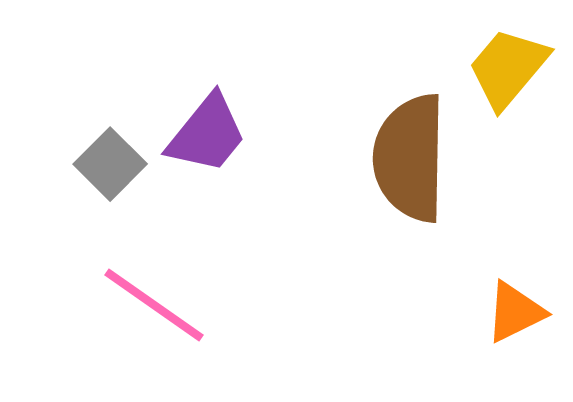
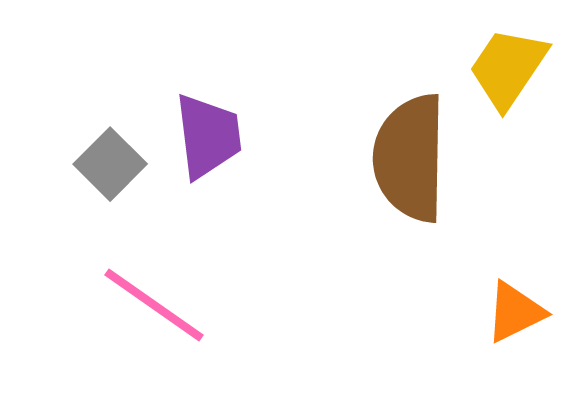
yellow trapezoid: rotated 6 degrees counterclockwise
purple trapezoid: moved 1 px right, 2 px down; rotated 46 degrees counterclockwise
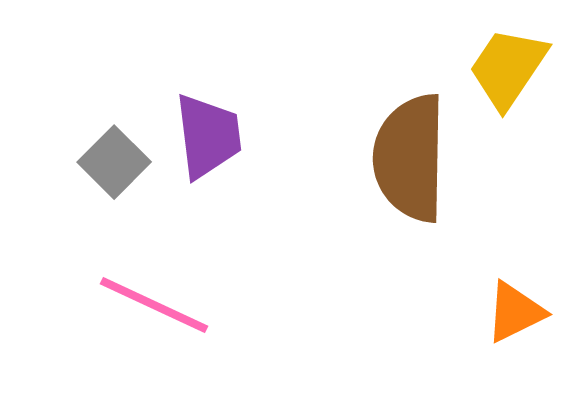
gray square: moved 4 px right, 2 px up
pink line: rotated 10 degrees counterclockwise
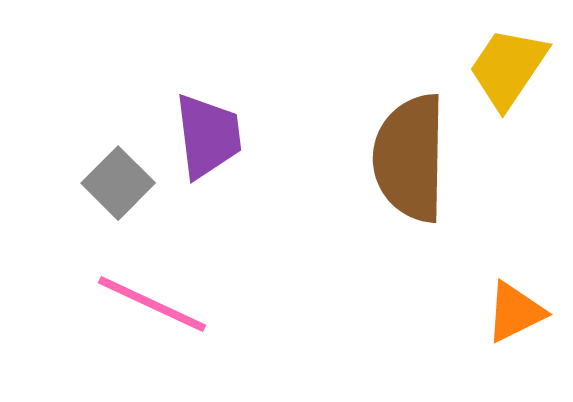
gray square: moved 4 px right, 21 px down
pink line: moved 2 px left, 1 px up
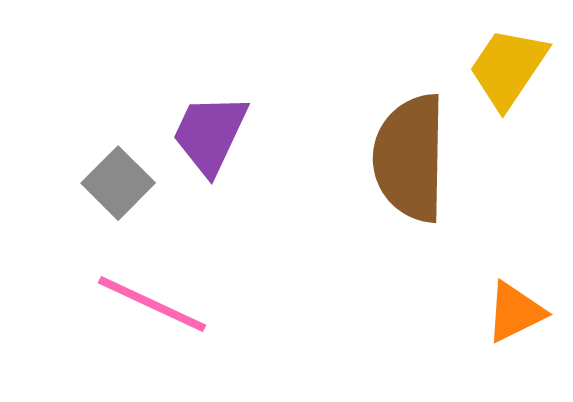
purple trapezoid: moved 2 px right, 2 px up; rotated 148 degrees counterclockwise
